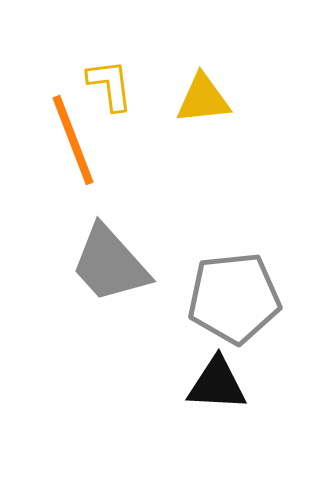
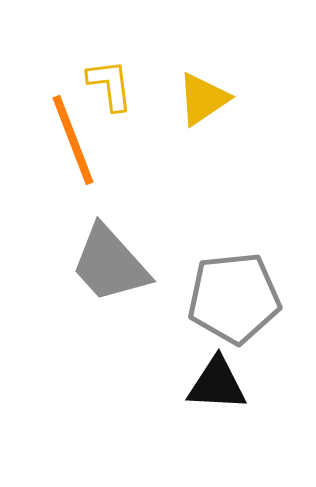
yellow triangle: rotated 28 degrees counterclockwise
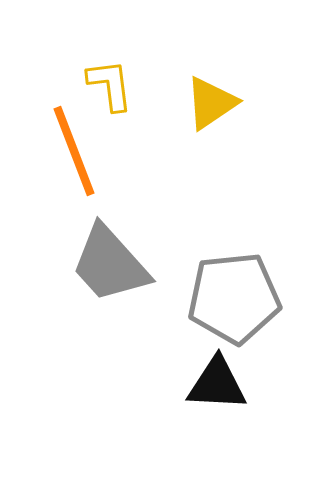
yellow triangle: moved 8 px right, 4 px down
orange line: moved 1 px right, 11 px down
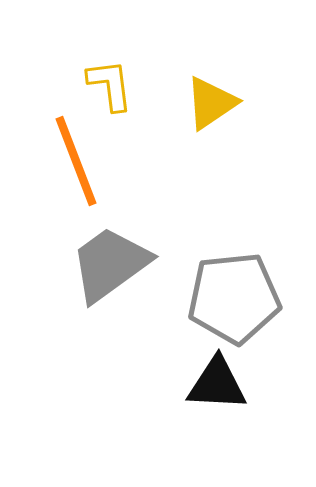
orange line: moved 2 px right, 10 px down
gray trapezoid: rotated 96 degrees clockwise
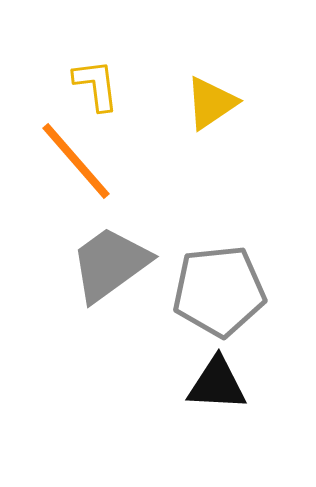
yellow L-shape: moved 14 px left
orange line: rotated 20 degrees counterclockwise
gray pentagon: moved 15 px left, 7 px up
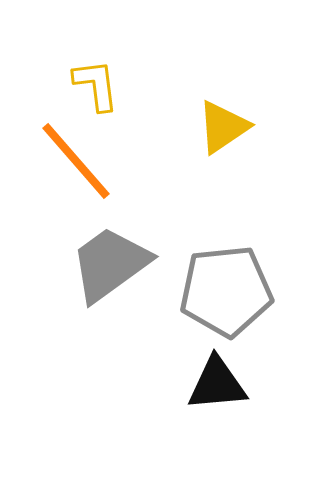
yellow triangle: moved 12 px right, 24 px down
gray pentagon: moved 7 px right
black triangle: rotated 8 degrees counterclockwise
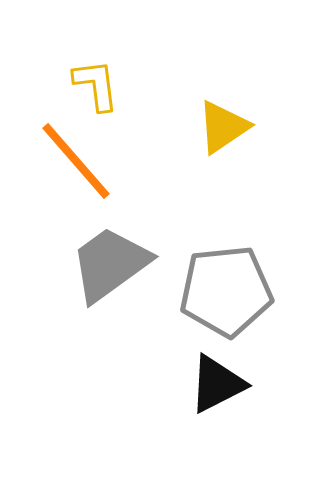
black triangle: rotated 22 degrees counterclockwise
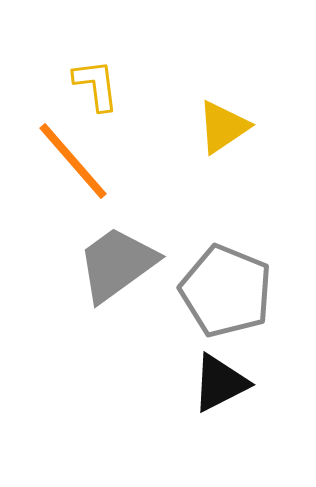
orange line: moved 3 px left
gray trapezoid: moved 7 px right
gray pentagon: rotated 28 degrees clockwise
black triangle: moved 3 px right, 1 px up
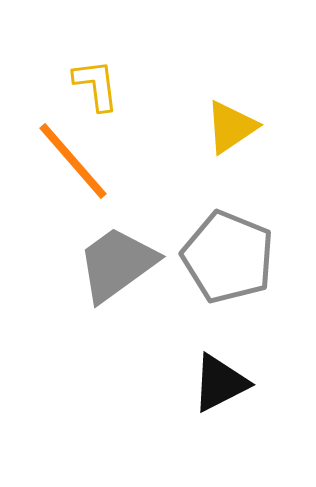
yellow triangle: moved 8 px right
gray pentagon: moved 2 px right, 34 px up
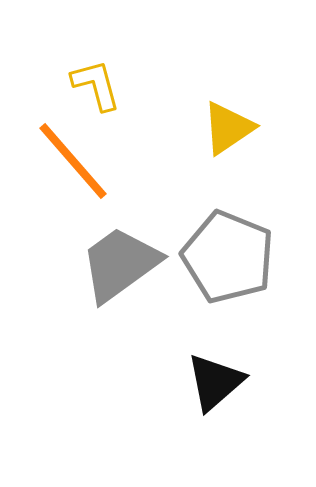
yellow L-shape: rotated 8 degrees counterclockwise
yellow triangle: moved 3 px left, 1 px down
gray trapezoid: moved 3 px right
black triangle: moved 5 px left, 1 px up; rotated 14 degrees counterclockwise
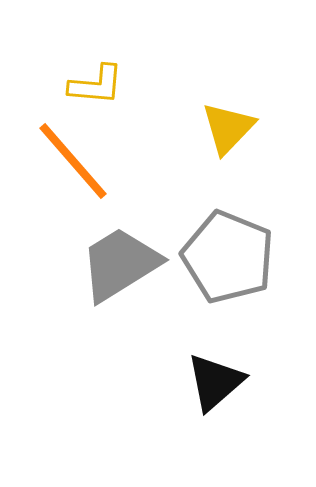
yellow L-shape: rotated 110 degrees clockwise
yellow triangle: rotated 12 degrees counterclockwise
gray trapezoid: rotated 4 degrees clockwise
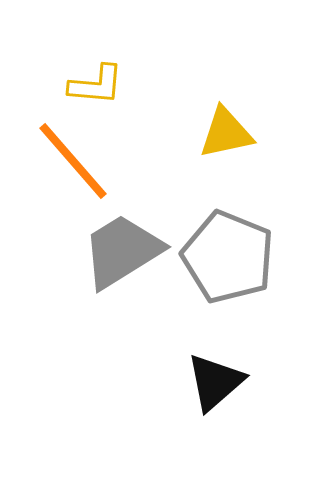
yellow triangle: moved 2 px left, 5 px down; rotated 34 degrees clockwise
gray trapezoid: moved 2 px right, 13 px up
